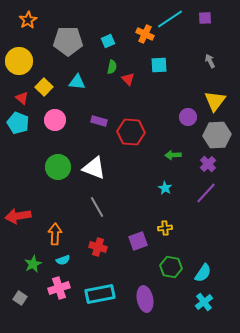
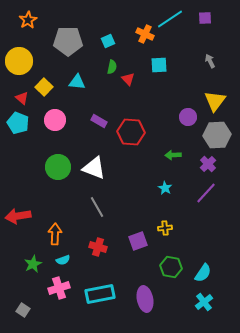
purple rectangle at (99, 121): rotated 14 degrees clockwise
gray square at (20, 298): moved 3 px right, 12 px down
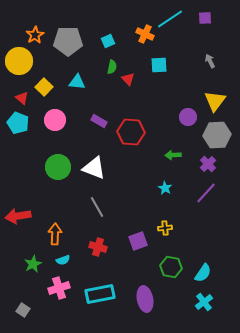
orange star at (28, 20): moved 7 px right, 15 px down
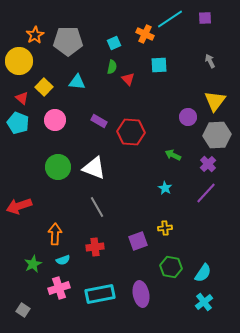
cyan square at (108, 41): moved 6 px right, 2 px down
green arrow at (173, 155): rotated 28 degrees clockwise
red arrow at (18, 216): moved 1 px right, 10 px up; rotated 10 degrees counterclockwise
red cross at (98, 247): moved 3 px left; rotated 24 degrees counterclockwise
purple ellipse at (145, 299): moved 4 px left, 5 px up
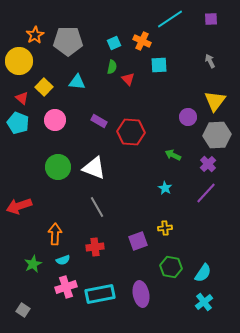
purple square at (205, 18): moved 6 px right, 1 px down
orange cross at (145, 34): moved 3 px left, 7 px down
pink cross at (59, 288): moved 7 px right, 1 px up
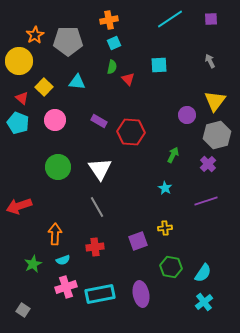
orange cross at (142, 41): moved 33 px left, 21 px up; rotated 36 degrees counterclockwise
purple circle at (188, 117): moved 1 px left, 2 px up
gray hexagon at (217, 135): rotated 12 degrees counterclockwise
green arrow at (173, 155): rotated 91 degrees clockwise
white triangle at (94, 168): moved 6 px right, 1 px down; rotated 35 degrees clockwise
purple line at (206, 193): moved 8 px down; rotated 30 degrees clockwise
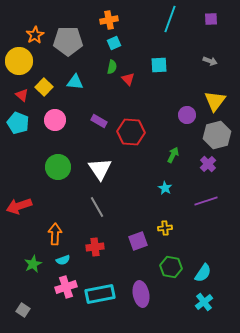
cyan line at (170, 19): rotated 36 degrees counterclockwise
gray arrow at (210, 61): rotated 136 degrees clockwise
cyan triangle at (77, 82): moved 2 px left
red triangle at (22, 98): moved 3 px up
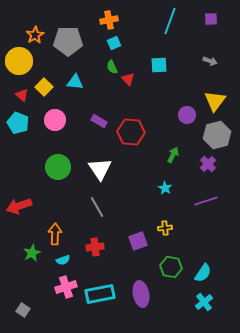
cyan line at (170, 19): moved 2 px down
green semicircle at (112, 67): rotated 144 degrees clockwise
green star at (33, 264): moved 1 px left, 11 px up
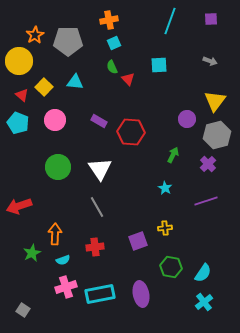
purple circle at (187, 115): moved 4 px down
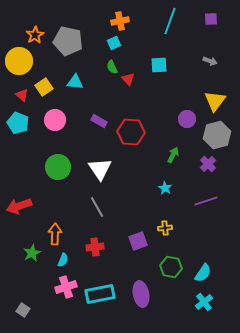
orange cross at (109, 20): moved 11 px right, 1 px down
gray pentagon at (68, 41): rotated 12 degrees clockwise
yellow square at (44, 87): rotated 12 degrees clockwise
cyan semicircle at (63, 260): rotated 48 degrees counterclockwise
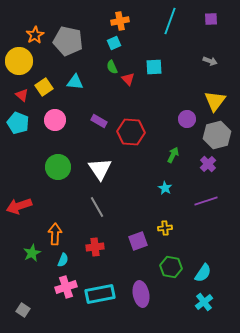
cyan square at (159, 65): moved 5 px left, 2 px down
